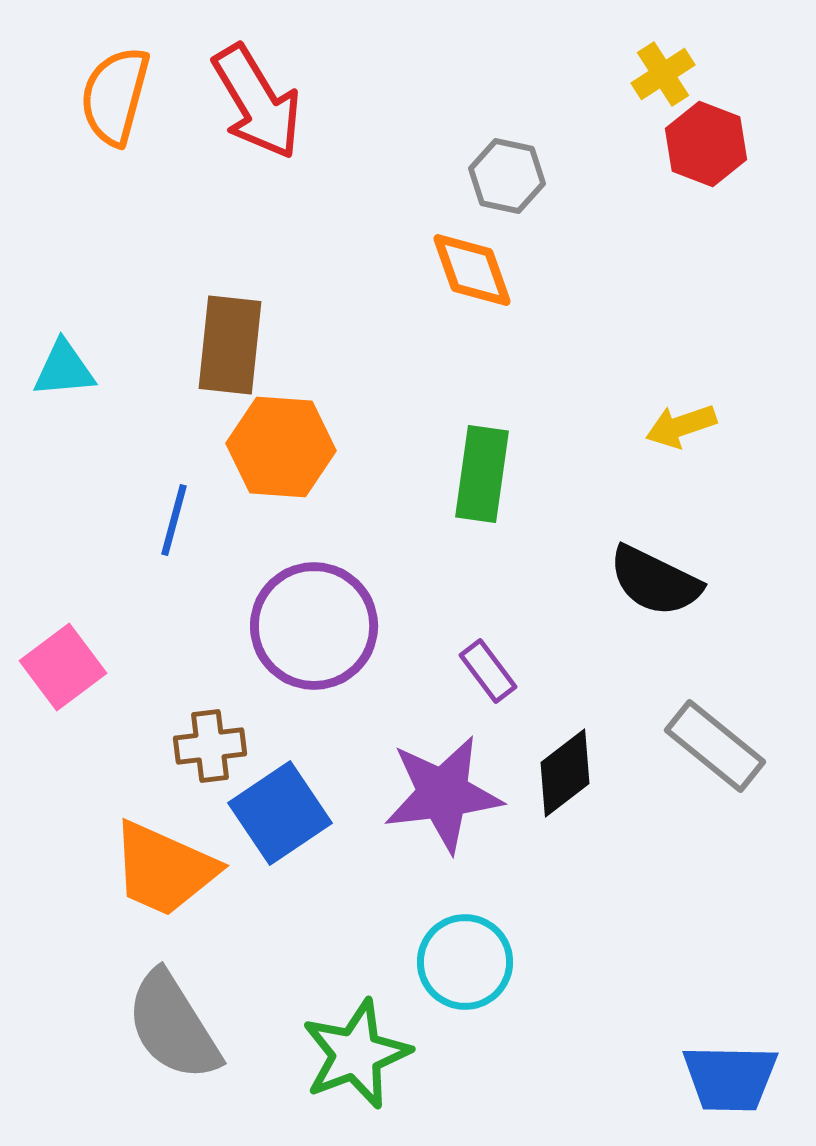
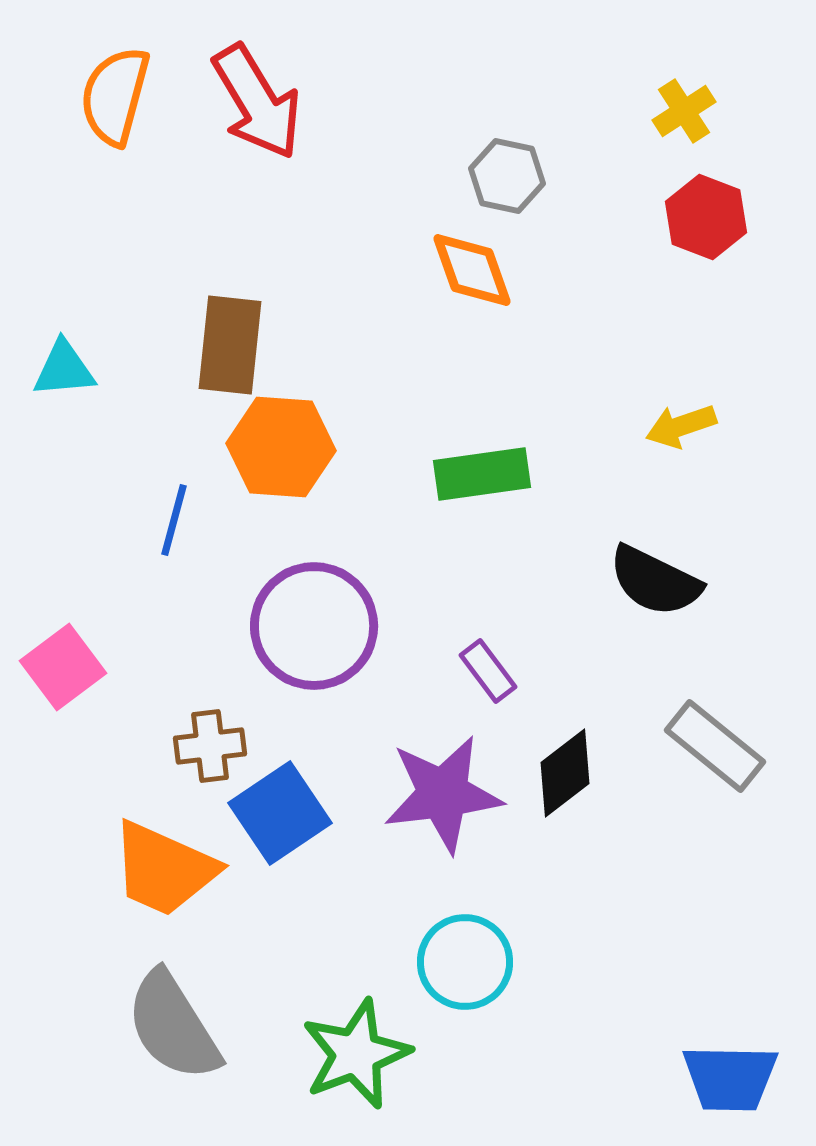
yellow cross: moved 21 px right, 37 px down
red hexagon: moved 73 px down
green rectangle: rotated 74 degrees clockwise
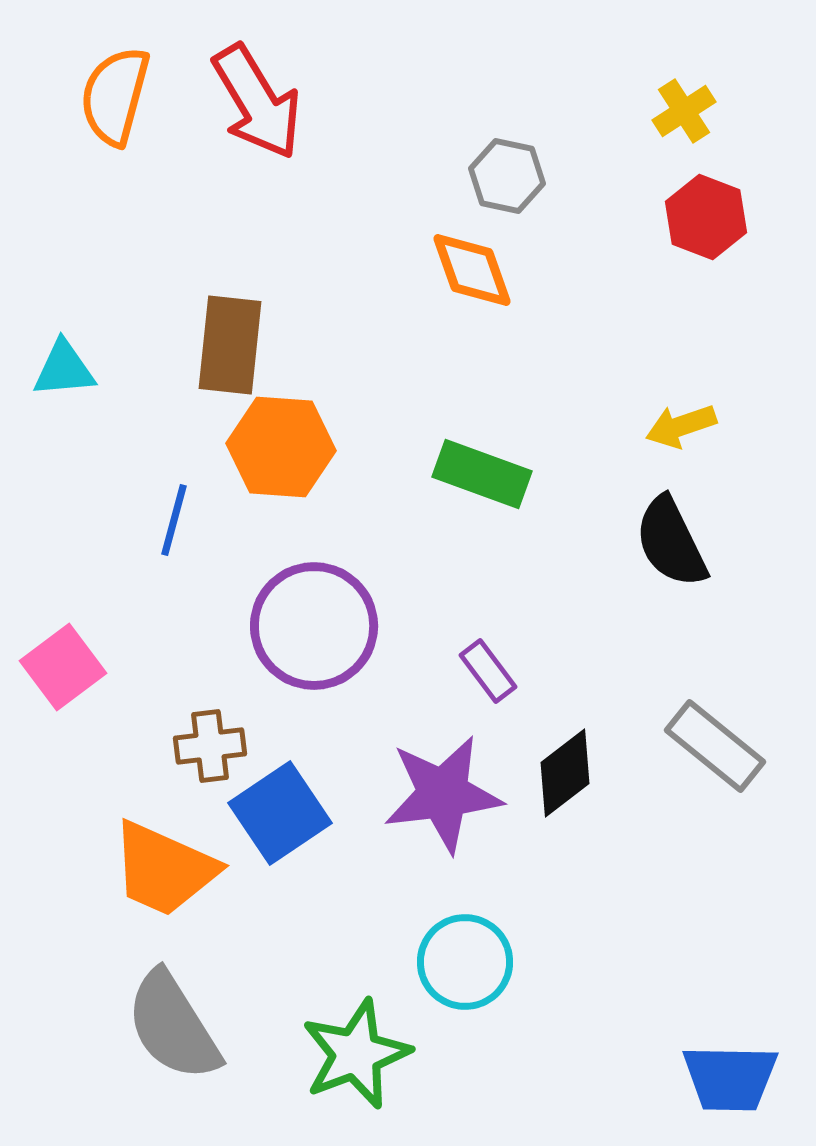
green rectangle: rotated 28 degrees clockwise
black semicircle: moved 16 px right, 39 px up; rotated 38 degrees clockwise
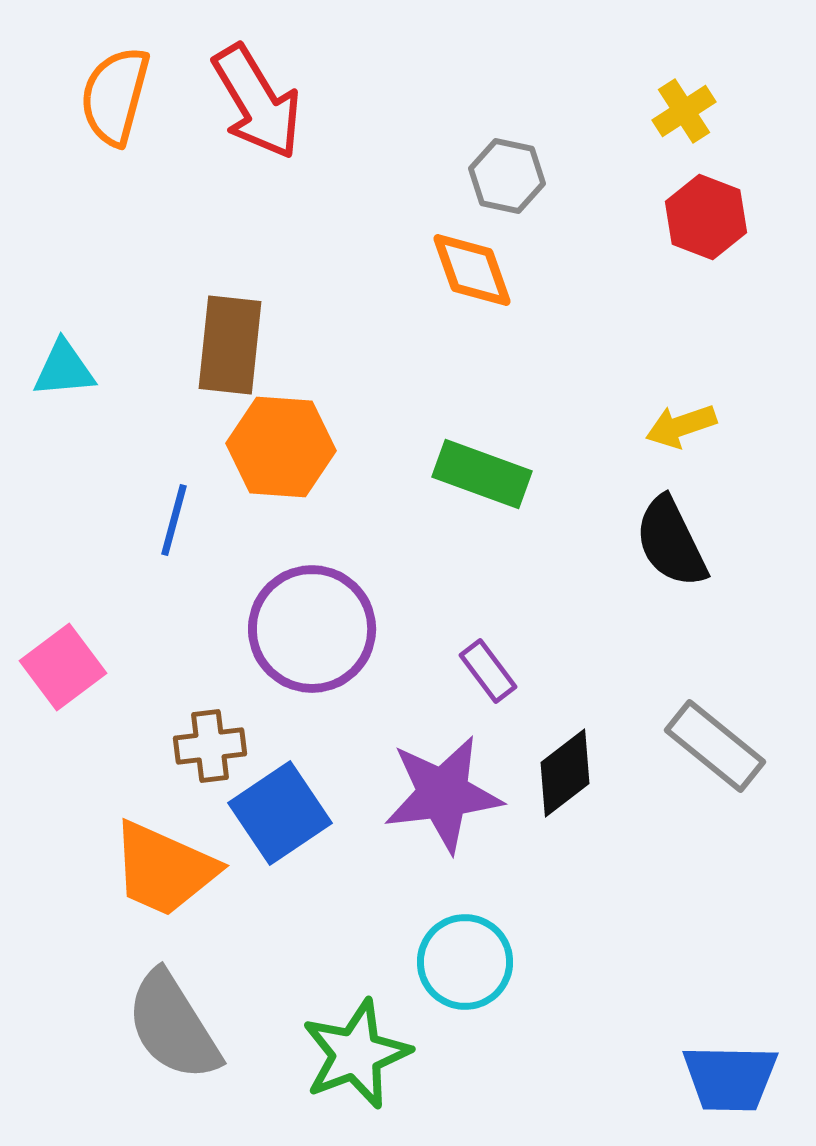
purple circle: moved 2 px left, 3 px down
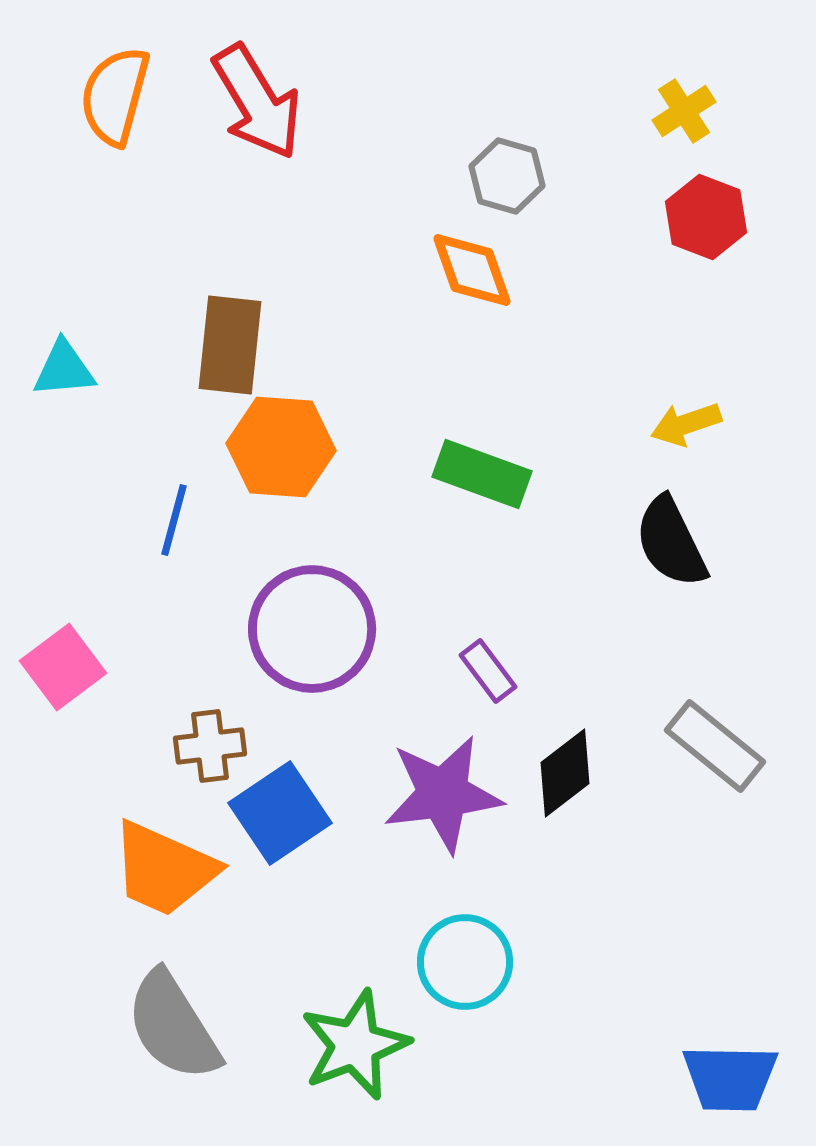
gray hexagon: rotated 4 degrees clockwise
yellow arrow: moved 5 px right, 2 px up
green star: moved 1 px left, 9 px up
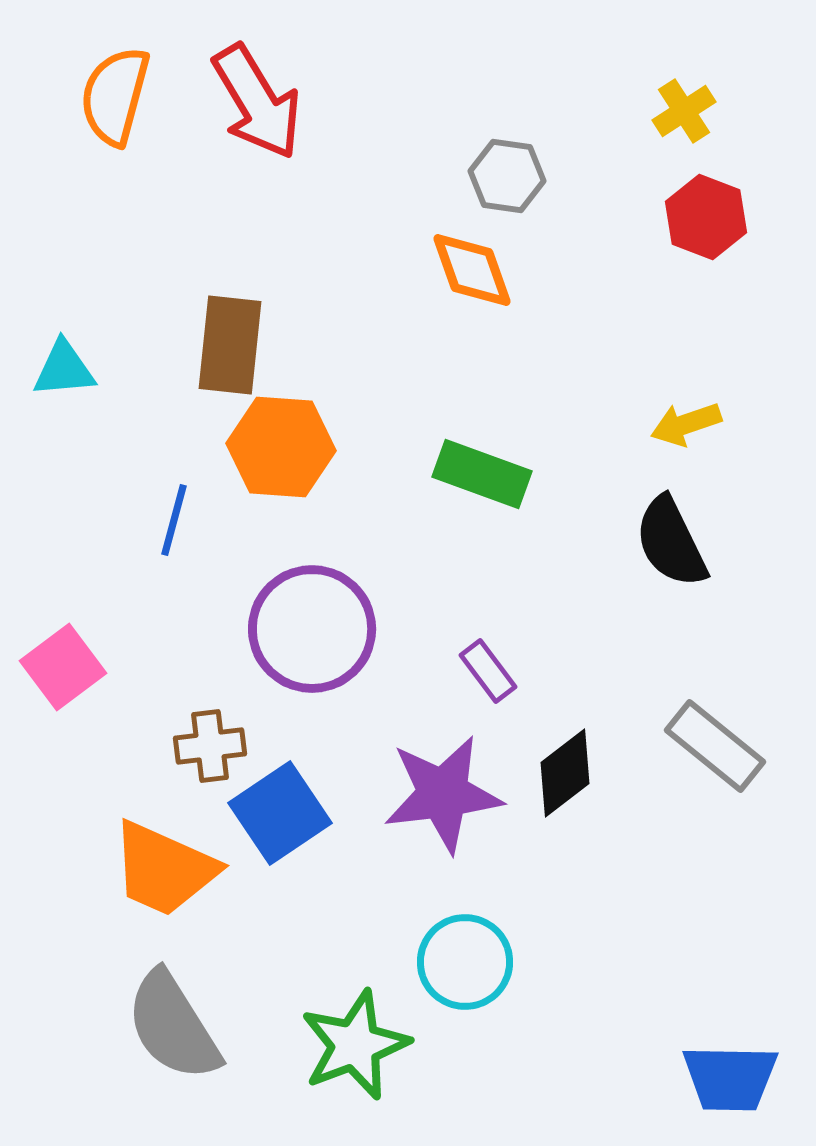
gray hexagon: rotated 8 degrees counterclockwise
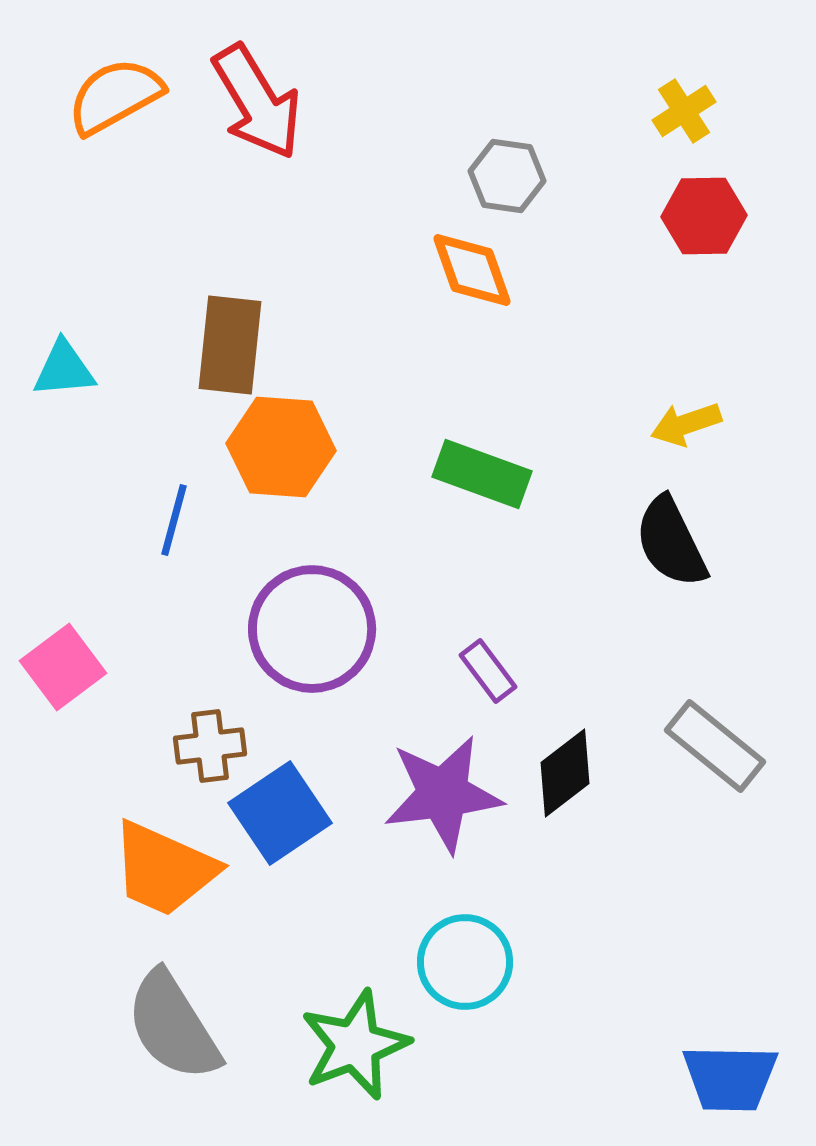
orange semicircle: rotated 46 degrees clockwise
red hexagon: moved 2 px left, 1 px up; rotated 22 degrees counterclockwise
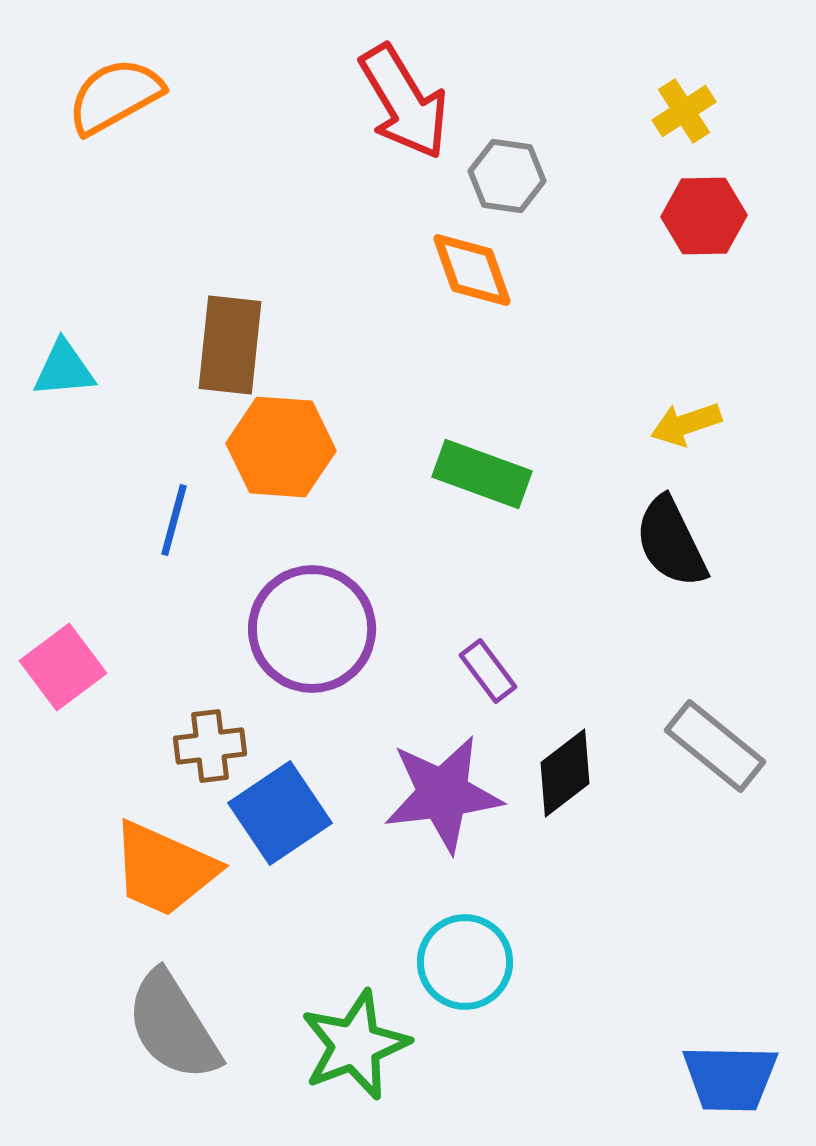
red arrow: moved 147 px right
